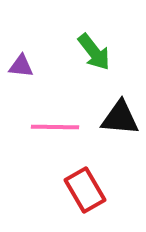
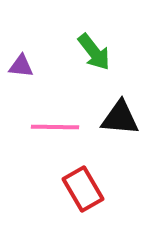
red rectangle: moved 2 px left, 1 px up
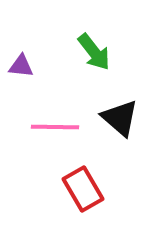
black triangle: rotated 36 degrees clockwise
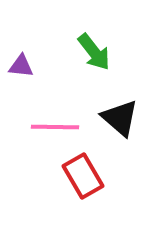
red rectangle: moved 13 px up
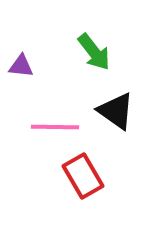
black triangle: moved 4 px left, 7 px up; rotated 6 degrees counterclockwise
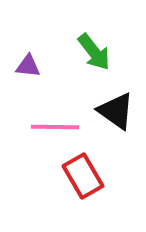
purple triangle: moved 7 px right
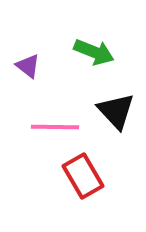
green arrow: rotated 30 degrees counterclockwise
purple triangle: rotated 32 degrees clockwise
black triangle: rotated 12 degrees clockwise
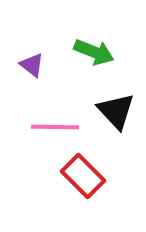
purple triangle: moved 4 px right, 1 px up
red rectangle: rotated 15 degrees counterclockwise
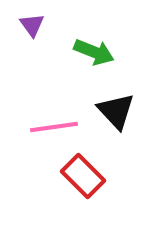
purple triangle: moved 40 px up; rotated 16 degrees clockwise
pink line: moved 1 px left; rotated 9 degrees counterclockwise
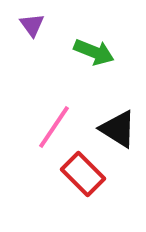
black triangle: moved 2 px right, 18 px down; rotated 15 degrees counterclockwise
pink line: rotated 48 degrees counterclockwise
red rectangle: moved 2 px up
